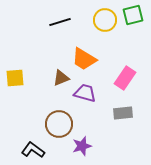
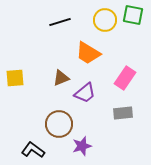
green square: rotated 25 degrees clockwise
orange trapezoid: moved 4 px right, 6 px up
purple trapezoid: rotated 125 degrees clockwise
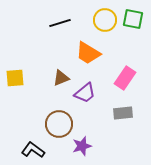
green square: moved 4 px down
black line: moved 1 px down
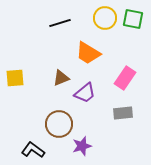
yellow circle: moved 2 px up
